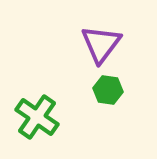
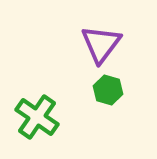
green hexagon: rotated 8 degrees clockwise
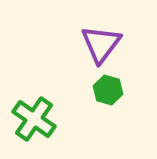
green cross: moved 3 px left, 2 px down
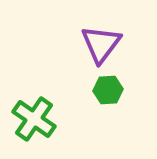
green hexagon: rotated 20 degrees counterclockwise
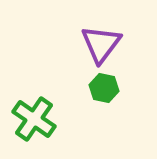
green hexagon: moved 4 px left, 2 px up; rotated 16 degrees clockwise
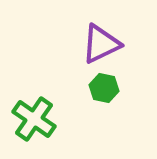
purple triangle: rotated 27 degrees clockwise
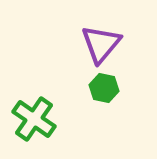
purple triangle: rotated 24 degrees counterclockwise
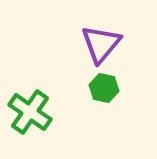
green cross: moved 4 px left, 7 px up
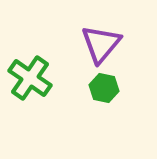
green cross: moved 34 px up
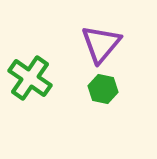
green hexagon: moved 1 px left, 1 px down
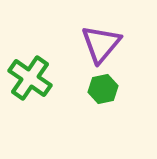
green hexagon: rotated 24 degrees counterclockwise
